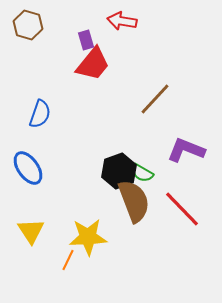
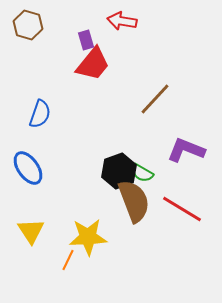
red line: rotated 15 degrees counterclockwise
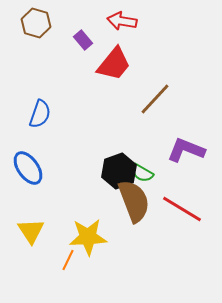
brown hexagon: moved 8 px right, 2 px up
purple rectangle: moved 3 px left; rotated 24 degrees counterclockwise
red trapezoid: moved 21 px right
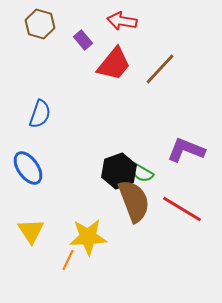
brown hexagon: moved 4 px right, 1 px down
brown line: moved 5 px right, 30 px up
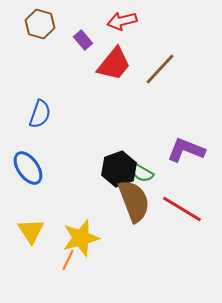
red arrow: rotated 24 degrees counterclockwise
black hexagon: moved 2 px up
yellow star: moved 7 px left, 1 px down; rotated 12 degrees counterclockwise
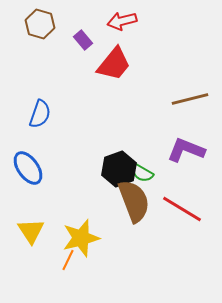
brown line: moved 30 px right, 30 px down; rotated 33 degrees clockwise
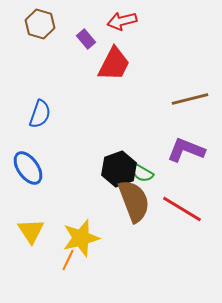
purple rectangle: moved 3 px right, 1 px up
red trapezoid: rotated 12 degrees counterclockwise
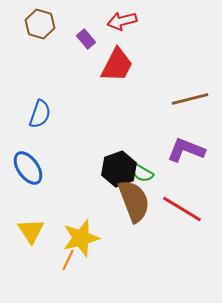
red trapezoid: moved 3 px right, 1 px down
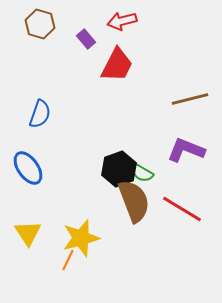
yellow triangle: moved 3 px left, 2 px down
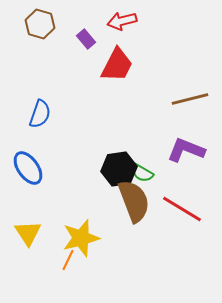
black hexagon: rotated 12 degrees clockwise
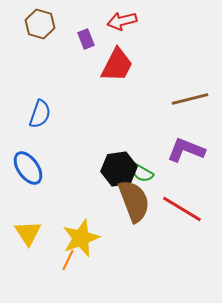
purple rectangle: rotated 18 degrees clockwise
yellow star: rotated 6 degrees counterclockwise
